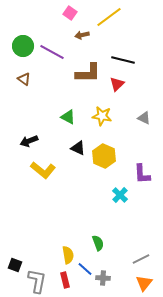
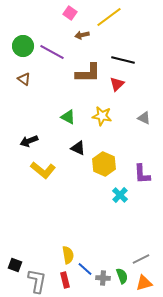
yellow hexagon: moved 8 px down
green semicircle: moved 24 px right, 33 px down
orange triangle: rotated 36 degrees clockwise
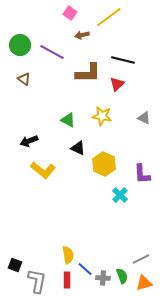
green circle: moved 3 px left, 1 px up
green triangle: moved 3 px down
red rectangle: moved 2 px right; rotated 14 degrees clockwise
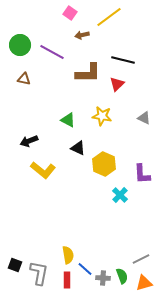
brown triangle: rotated 24 degrees counterclockwise
gray L-shape: moved 2 px right, 8 px up
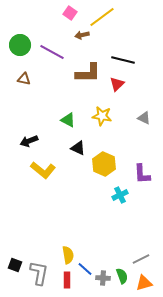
yellow line: moved 7 px left
cyan cross: rotated 21 degrees clockwise
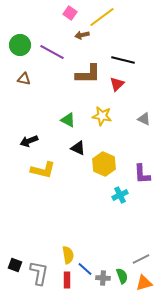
brown L-shape: moved 1 px down
gray triangle: moved 1 px down
yellow L-shape: rotated 25 degrees counterclockwise
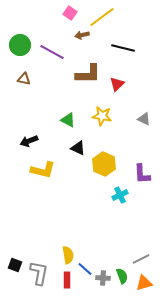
black line: moved 12 px up
